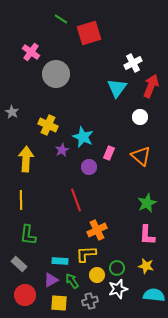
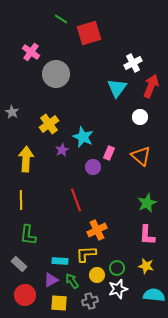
yellow cross: moved 1 px right, 1 px up; rotated 30 degrees clockwise
purple circle: moved 4 px right
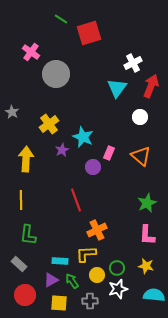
gray cross: rotated 14 degrees clockwise
